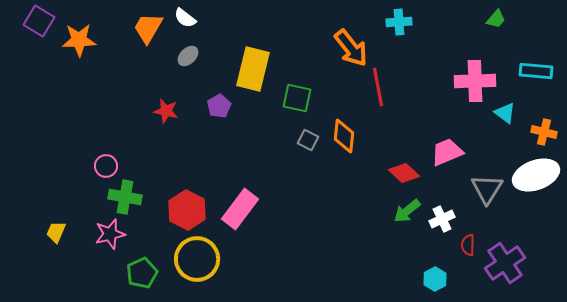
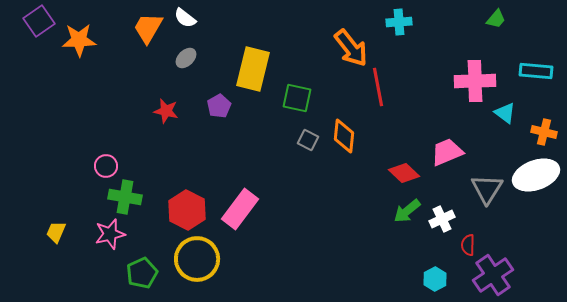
purple square: rotated 24 degrees clockwise
gray ellipse: moved 2 px left, 2 px down
purple cross: moved 12 px left, 12 px down
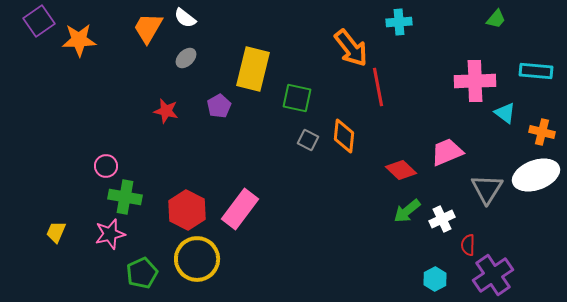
orange cross: moved 2 px left
red diamond: moved 3 px left, 3 px up
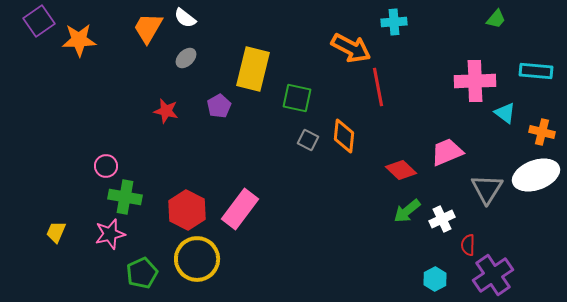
cyan cross: moved 5 px left
orange arrow: rotated 24 degrees counterclockwise
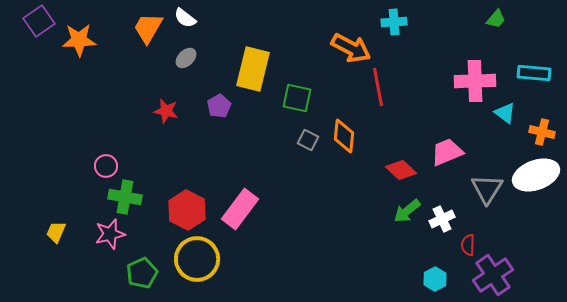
cyan rectangle: moved 2 px left, 2 px down
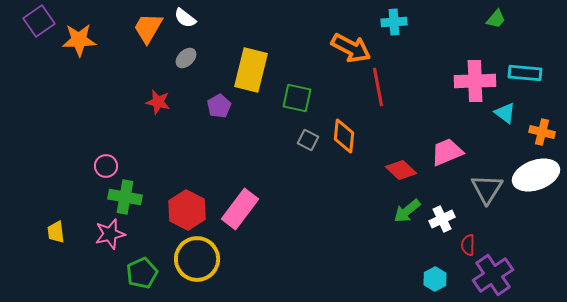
yellow rectangle: moved 2 px left, 1 px down
cyan rectangle: moved 9 px left
red star: moved 8 px left, 9 px up
yellow trapezoid: rotated 30 degrees counterclockwise
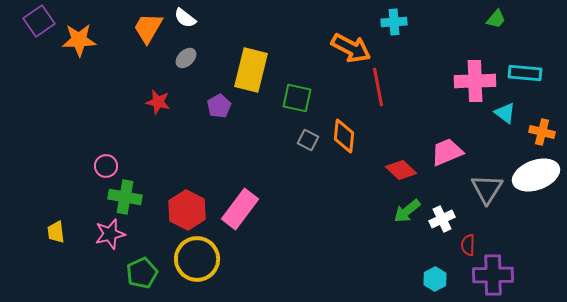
purple cross: rotated 33 degrees clockwise
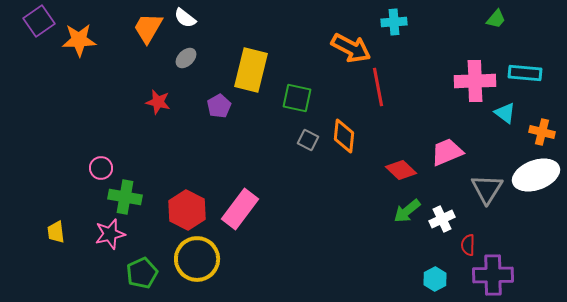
pink circle: moved 5 px left, 2 px down
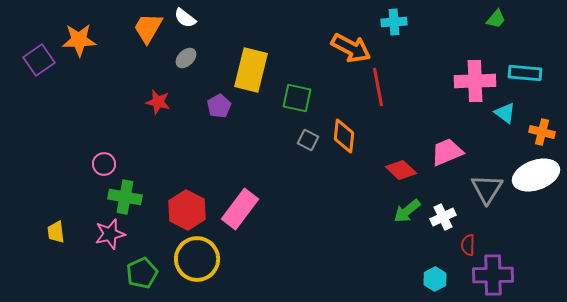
purple square: moved 39 px down
pink circle: moved 3 px right, 4 px up
white cross: moved 1 px right, 2 px up
